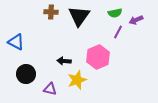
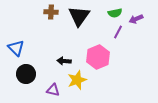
purple arrow: moved 1 px up
blue triangle: moved 6 px down; rotated 18 degrees clockwise
purple triangle: moved 3 px right, 1 px down
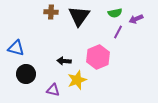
blue triangle: rotated 30 degrees counterclockwise
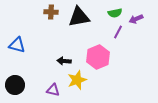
black triangle: moved 1 px down; rotated 45 degrees clockwise
blue triangle: moved 1 px right, 3 px up
black circle: moved 11 px left, 11 px down
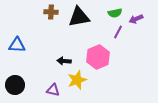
blue triangle: rotated 12 degrees counterclockwise
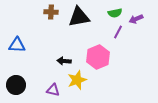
black circle: moved 1 px right
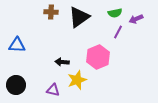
black triangle: rotated 25 degrees counterclockwise
black arrow: moved 2 px left, 1 px down
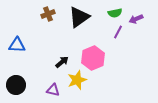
brown cross: moved 3 px left, 2 px down; rotated 24 degrees counterclockwise
pink hexagon: moved 5 px left, 1 px down
black arrow: rotated 136 degrees clockwise
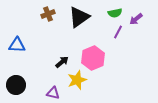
purple arrow: rotated 16 degrees counterclockwise
purple triangle: moved 3 px down
